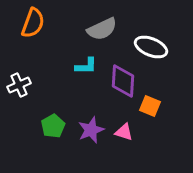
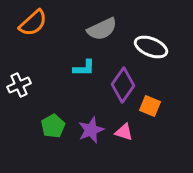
orange semicircle: rotated 28 degrees clockwise
cyan L-shape: moved 2 px left, 2 px down
purple diamond: moved 4 px down; rotated 32 degrees clockwise
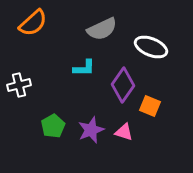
white cross: rotated 10 degrees clockwise
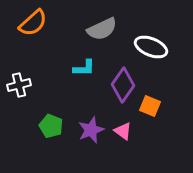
green pentagon: moved 2 px left; rotated 20 degrees counterclockwise
pink triangle: moved 1 px left, 1 px up; rotated 18 degrees clockwise
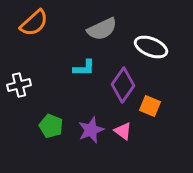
orange semicircle: moved 1 px right
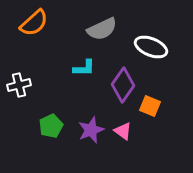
green pentagon: rotated 25 degrees clockwise
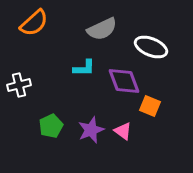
purple diamond: moved 1 px right, 4 px up; rotated 56 degrees counterclockwise
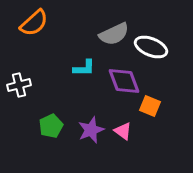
gray semicircle: moved 12 px right, 5 px down
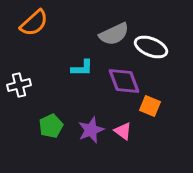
cyan L-shape: moved 2 px left
